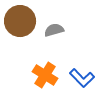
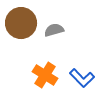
brown circle: moved 1 px right, 2 px down
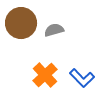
orange cross: rotated 15 degrees clockwise
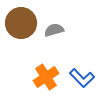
orange cross: moved 1 px right, 2 px down; rotated 10 degrees clockwise
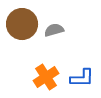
brown circle: moved 1 px right, 1 px down
blue L-shape: rotated 45 degrees counterclockwise
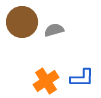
brown circle: moved 2 px up
orange cross: moved 4 px down
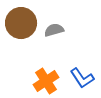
brown circle: moved 1 px left, 1 px down
blue L-shape: rotated 55 degrees clockwise
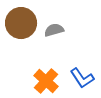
orange cross: rotated 15 degrees counterclockwise
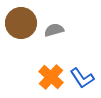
orange cross: moved 5 px right, 4 px up
